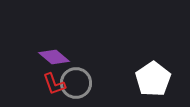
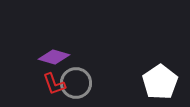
purple diamond: rotated 24 degrees counterclockwise
white pentagon: moved 7 px right, 3 px down
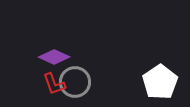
purple diamond: rotated 8 degrees clockwise
gray circle: moved 1 px left, 1 px up
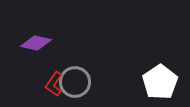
purple diamond: moved 18 px left, 14 px up; rotated 12 degrees counterclockwise
red L-shape: rotated 55 degrees clockwise
